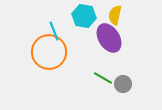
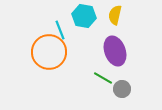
cyan line: moved 6 px right, 1 px up
purple ellipse: moved 6 px right, 13 px down; rotated 12 degrees clockwise
gray circle: moved 1 px left, 5 px down
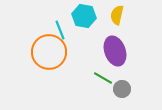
yellow semicircle: moved 2 px right
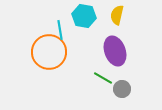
cyan line: rotated 12 degrees clockwise
